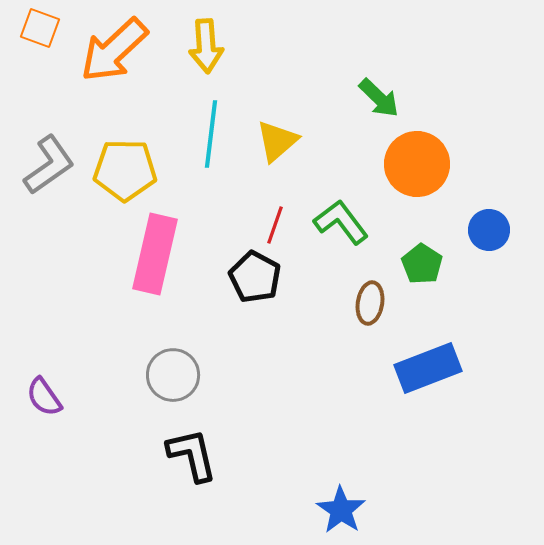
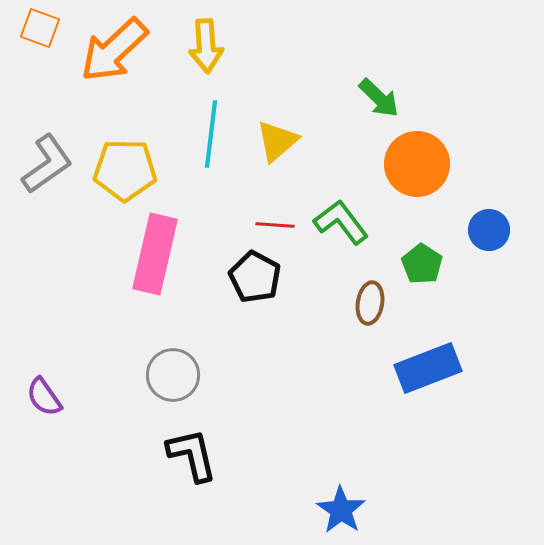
gray L-shape: moved 2 px left, 1 px up
red line: rotated 75 degrees clockwise
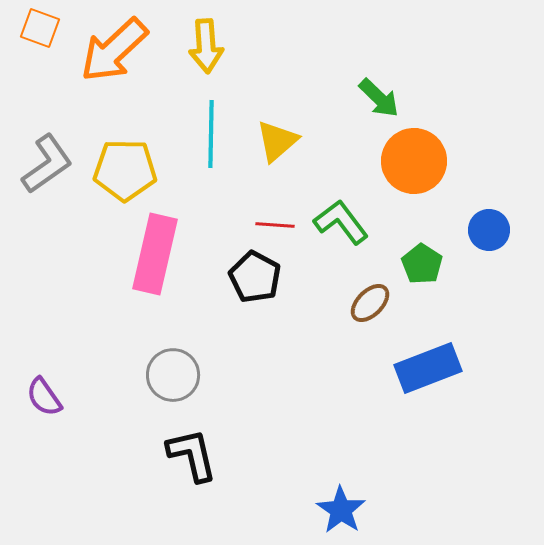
cyan line: rotated 6 degrees counterclockwise
orange circle: moved 3 px left, 3 px up
brown ellipse: rotated 36 degrees clockwise
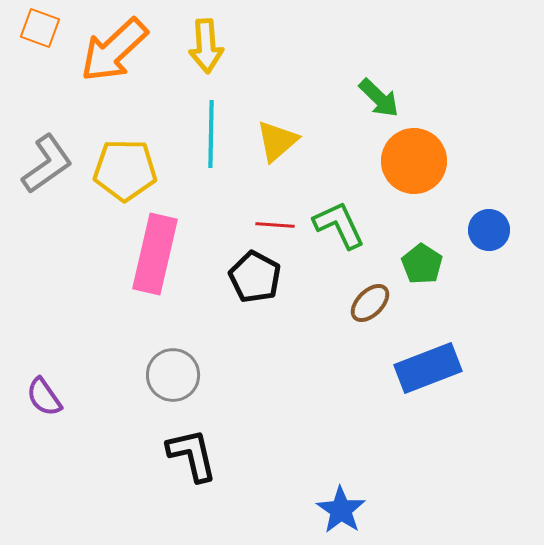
green L-shape: moved 2 px left, 3 px down; rotated 12 degrees clockwise
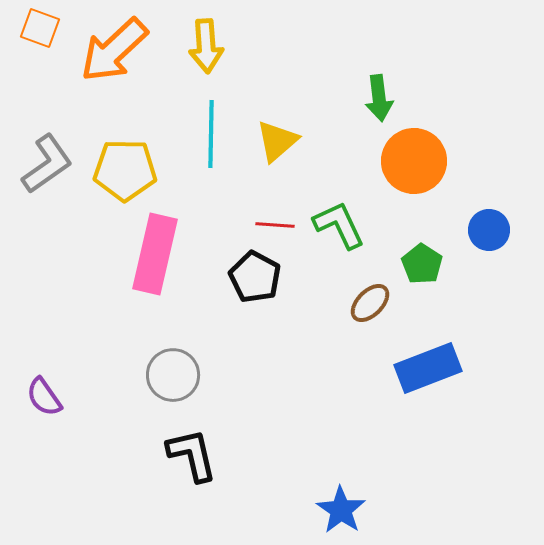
green arrow: rotated 39 degrees clockwise
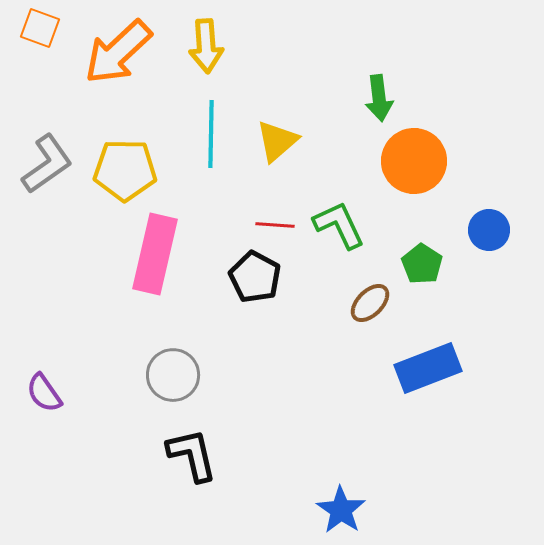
orange arrow: moved 4 px right, 2 px down
purple semicircle: moved 4 px up
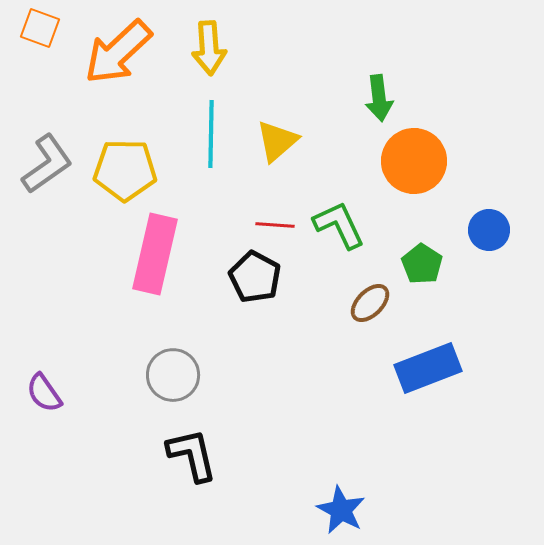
yellow arrow: moved 3 px right, 2 px down
blue star: rotated 6 degrees counterclockwise
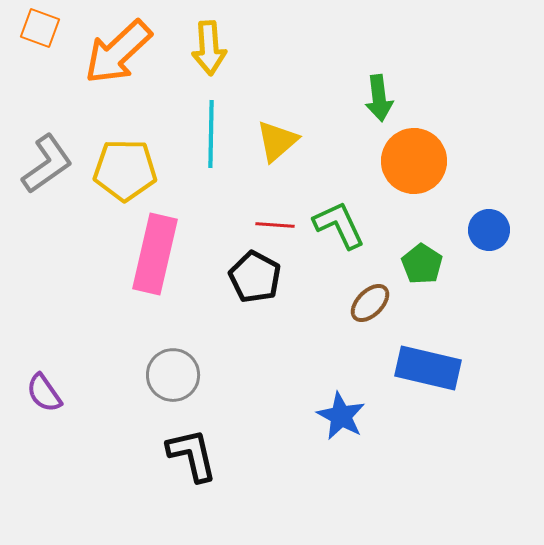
blue rectangle: rotated 34 degrees clockwise
blue star: moved 94 px up
